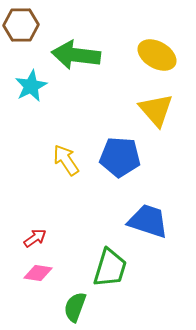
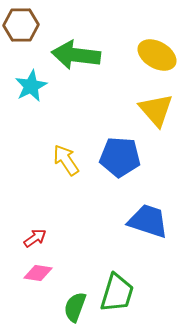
green trapezoid: moved 7 px right, 25 px down
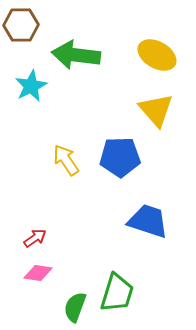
blue pentagon: rotated 6 degrees counterclockwise
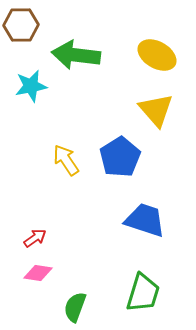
cyan star: rotated 16 degrees clockwise
blue pentagon: rotated 30 degrees counterclockwise
blue trapezoid: moved 3 px left, 1 px up
green trapezoid: moved 26 px right
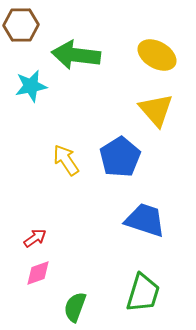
pink diamond: rotated 28 degrees counterclockwise
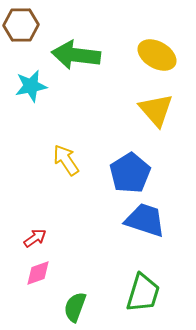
blue pentagon: moved 10 px right, 16 px down
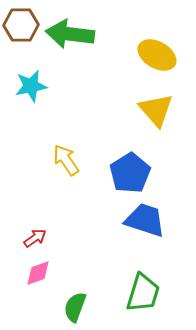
green arrow: moved 6 px left, 21 px up
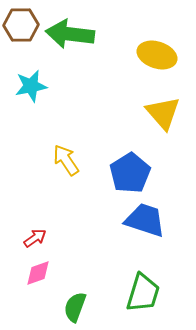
yellow ellipse: rotated 12 degrees counterclockwise
yellow triangle: moved 7 px right, 3 px down
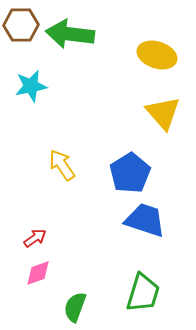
yellow arrow: moved 4 px left, 5 px down
